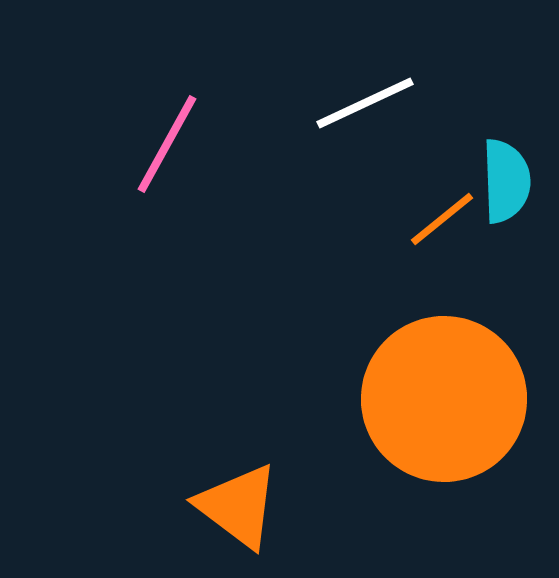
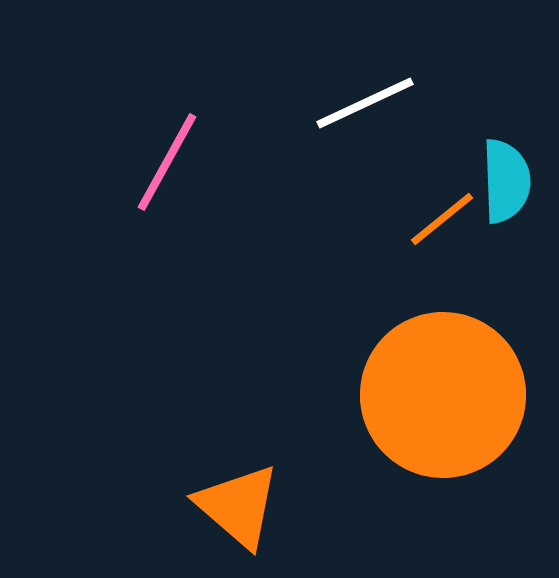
pink line: moved 18 px down
orange circle: moved 1 px left, 4 px up
orange triangle: rotated 4 degrees clockwise
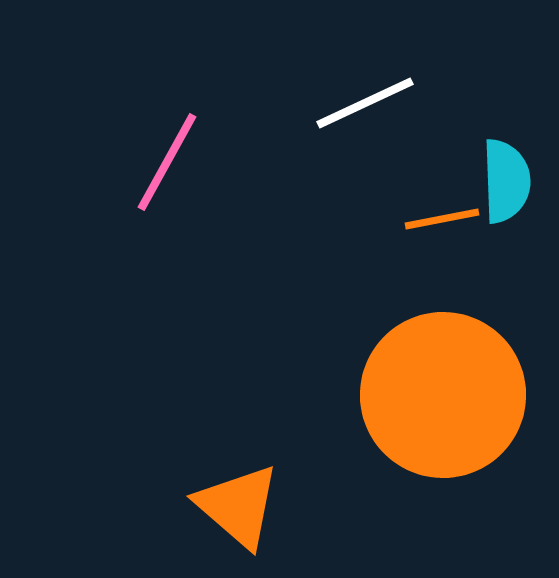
orange line: rotated 28 degrees clockwise
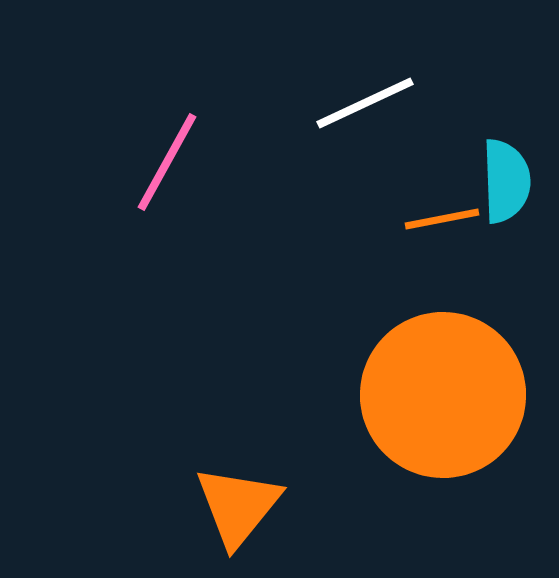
orange triangle: rotated 28 degrees clockwise
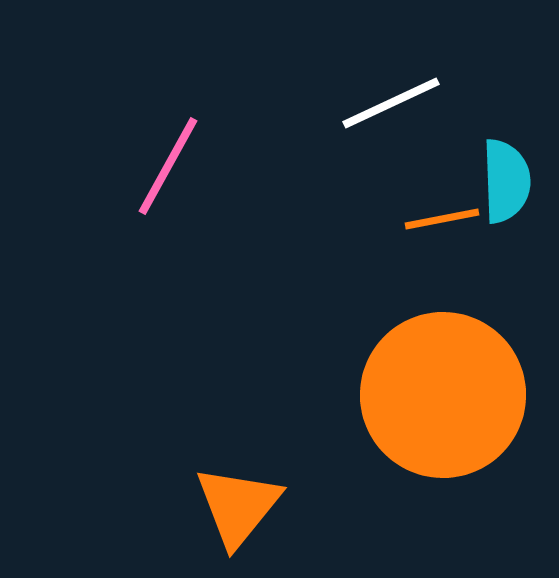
white line: moved 26 px right
pink line: moved 1 px right, 4 px down
